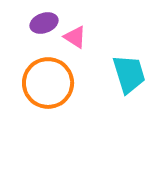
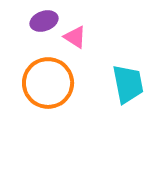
purple ellipse: moved 2 px up
cyan trapezoid: moved 1 px left, 10 px down; rotated 6 degrees clockwise
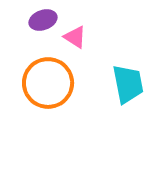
purple ellipse: moved 1 px left, 1 px up
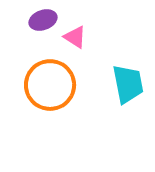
orange circle: moved 2 px right, 2 px down
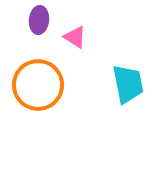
purple ellipse: moved 4 px left; rotated 64 degrees counterclockwise
orange circle: moved 12 px left
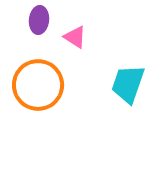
cyan trapezoid: rotated 150 degrees counterclockwise
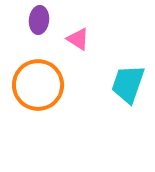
pink triangle: moved 3 px right, 2 px down
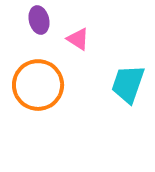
purple ellipse: rotated 20 degrees counterclockwise
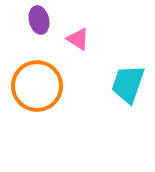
orange circle: moved 1 px left, 1 px down
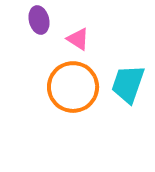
orange circle: moved 36 px right, 1 px down
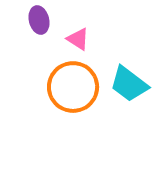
cyan trapezoid: moved 1 px right; rotated 72 degrees counterclockwise
